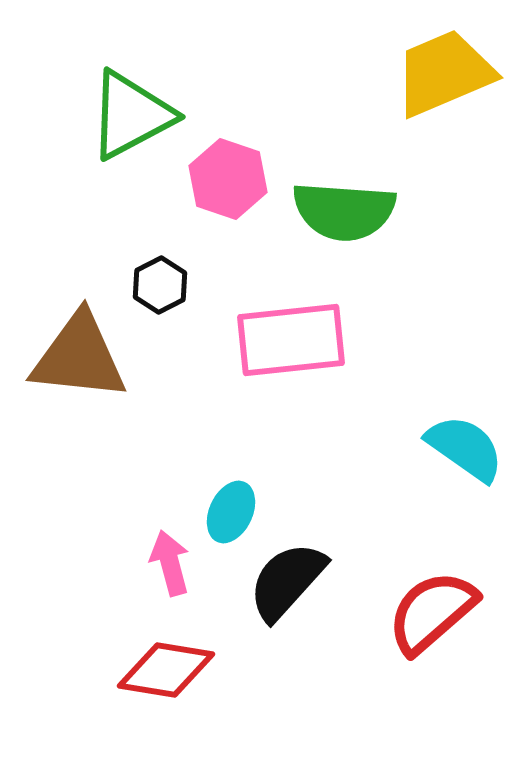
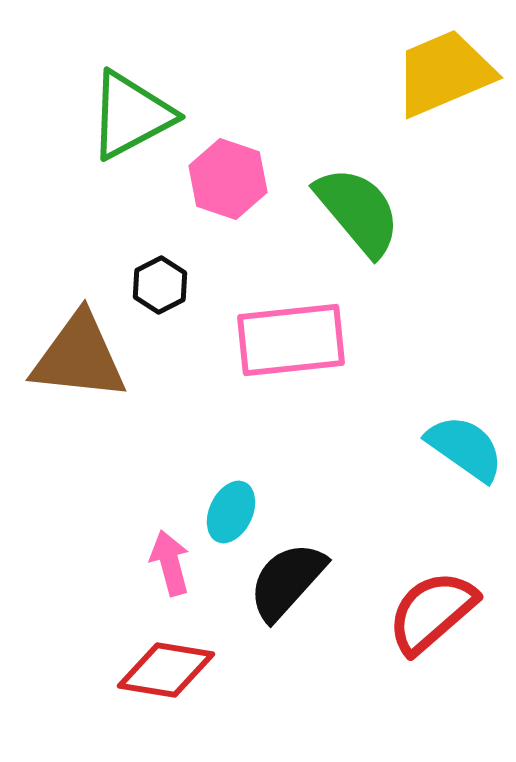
green semicircle: moved 14 px right; rotated 134 degrees counterclockwise
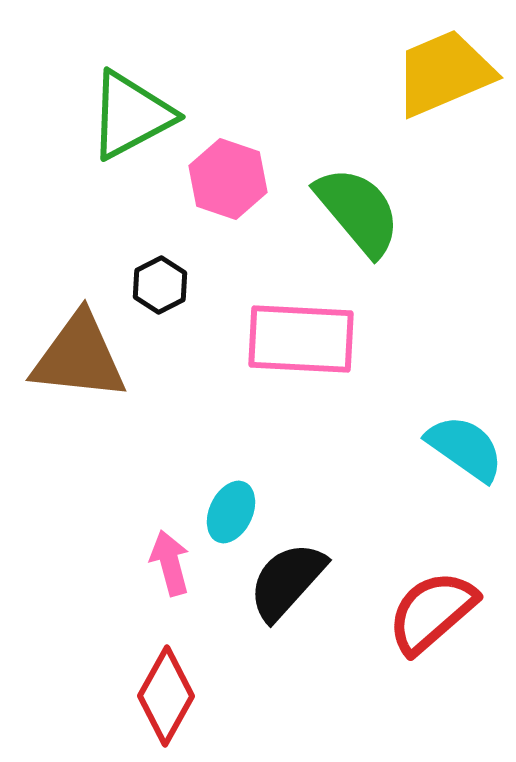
pink rectangle: moved 10 px right, 1 px up; rotated 9 degrees clockwise
red diamond: moved 26 px down; rotated 70 degrees counterclockwise
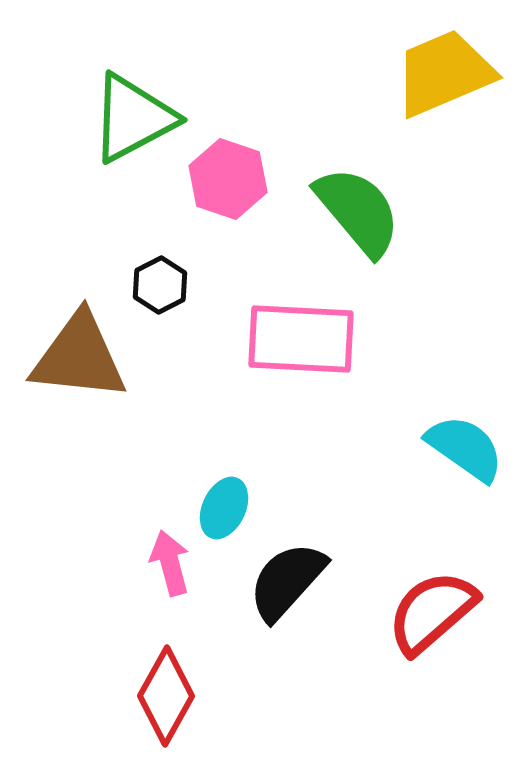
green triangle: moved 2 px right, 3 px down
cyan ellipse: moved 7 px left, 4 px up
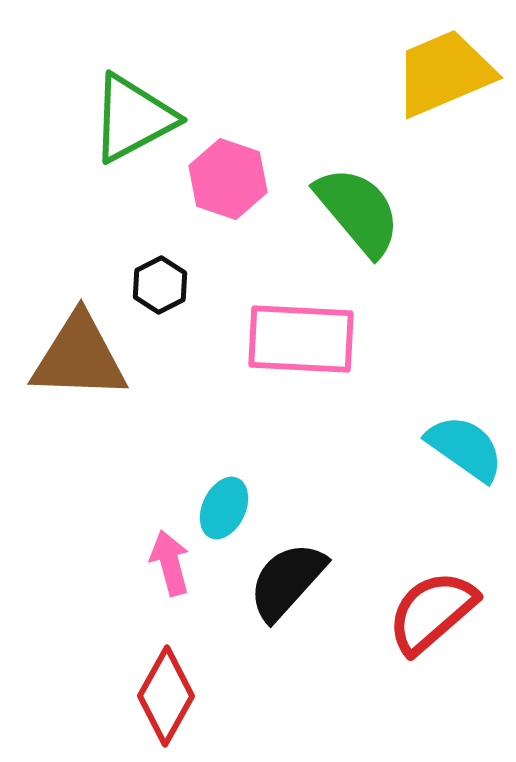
brown triangle: rotated 4 degrees counterclockwise
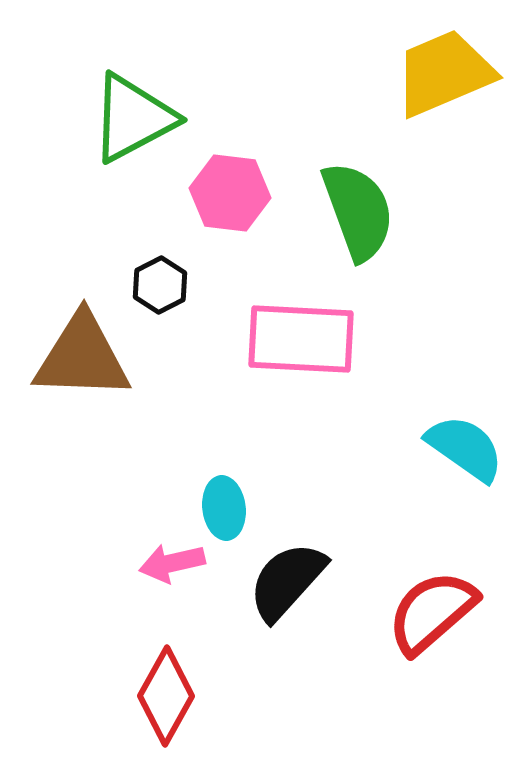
pink hexagon: moved 2 px right, 14 px down; rotated 12 degrees counterclockwise
green semicircle: rotated 20 degrees clockwise
brown triangle: moved 3 px right
cyan ellipse: rotated 32 degrees counterclockwise
pink arrow: moved 2 px right; rotated 88 degrees counterclockwise
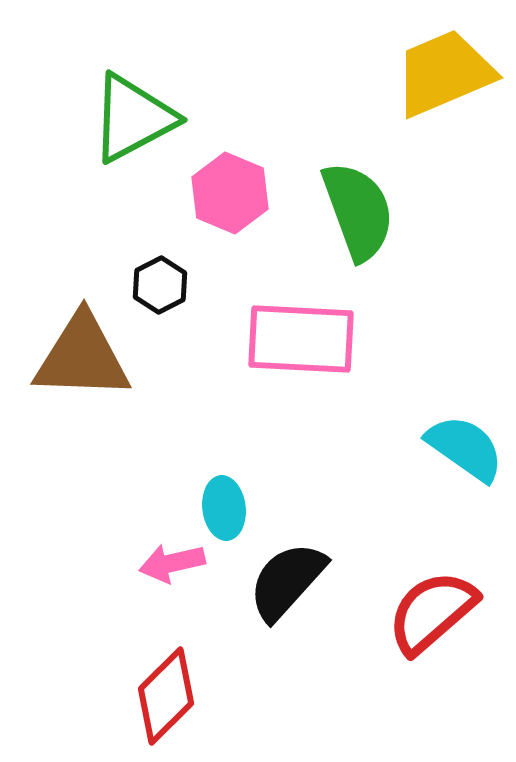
pink hexagon: rotated 16 degrees clockwise
red diamond: rotated 16 degrees clockwise
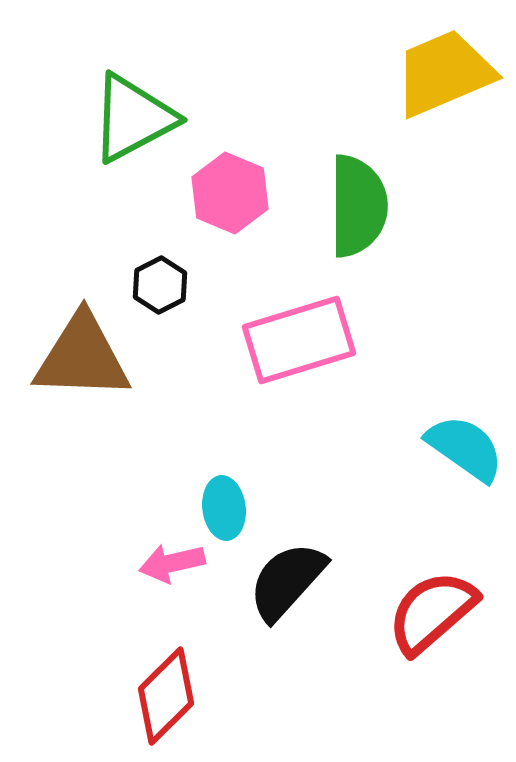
green semicircle: moved 5 px up; rotated 20 degrees clockwise
pink rectangle: moved 2 px left, 1 px down; rotated 20 degrees counterclockwise
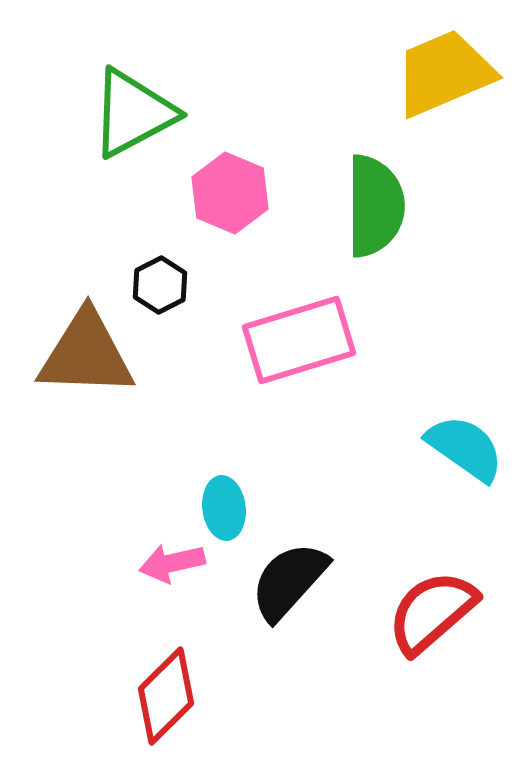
green triangle: moved 5 px up
green semicircle: moved 17 px right
brown triangle: moved 4 px right, 3 px up
black semicircle: moved 2 px right
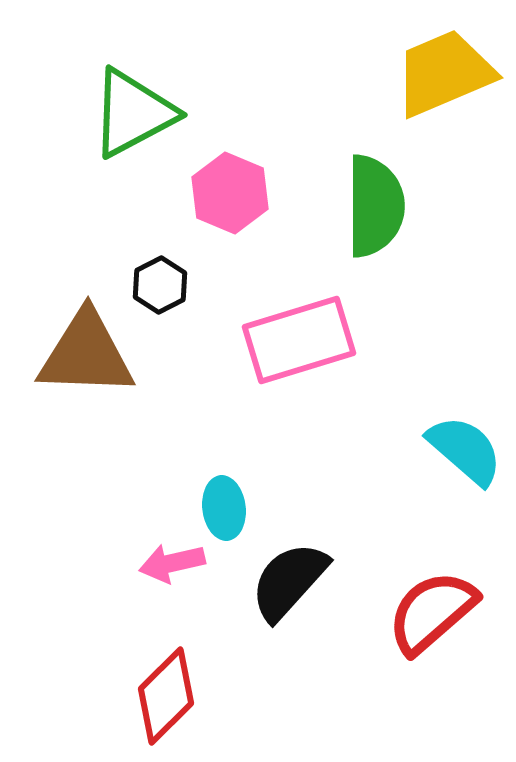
cyan semicircle: moved 2 px down; rotated 6 degrees clockwise
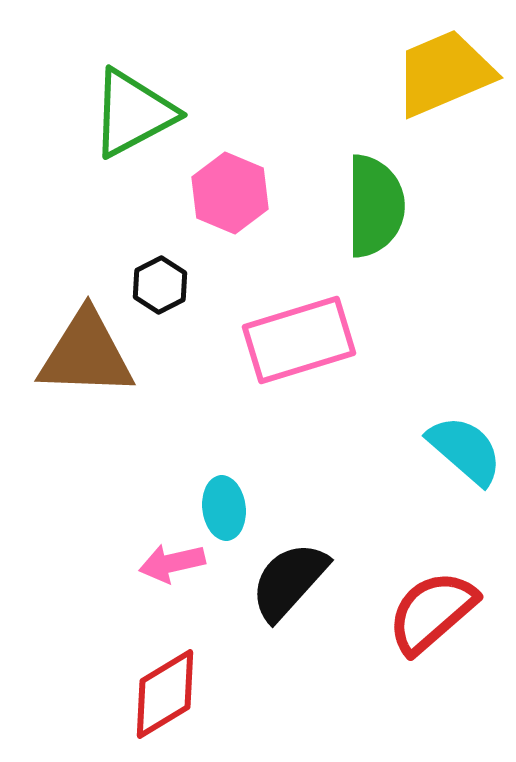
red diamond: moved 1 px left, 2 px up; rotated 14 degrees clockwise
